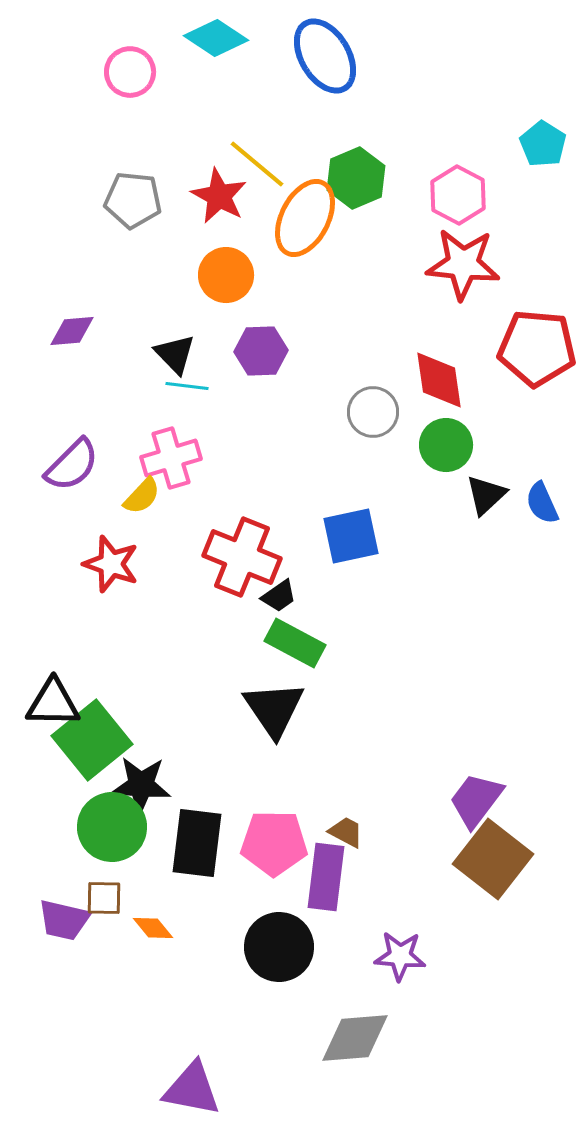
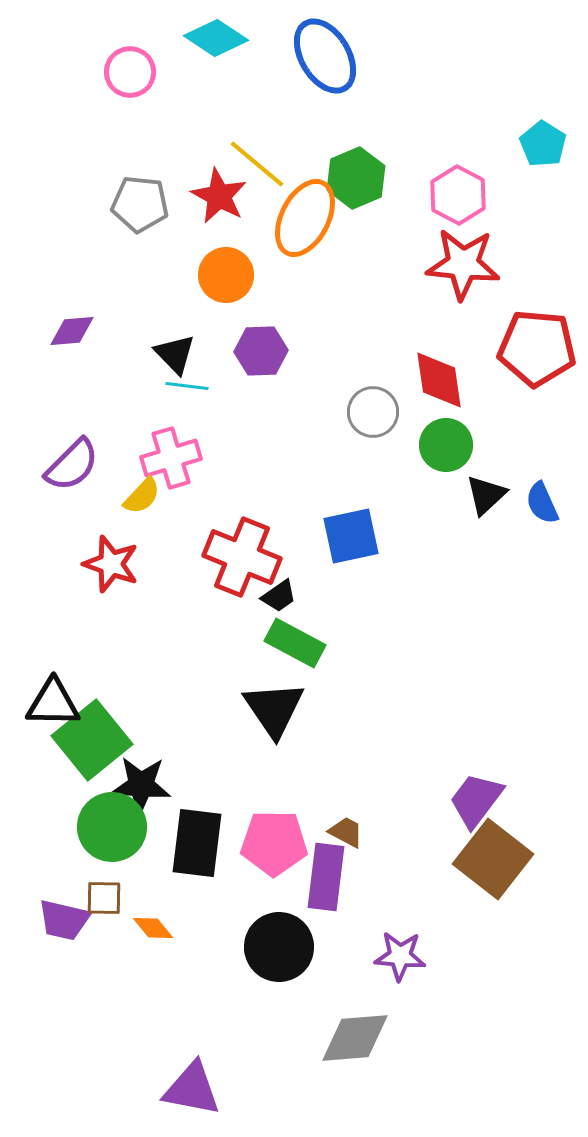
gray pentagon at (133, 200): moved 7 px right, 4 px down
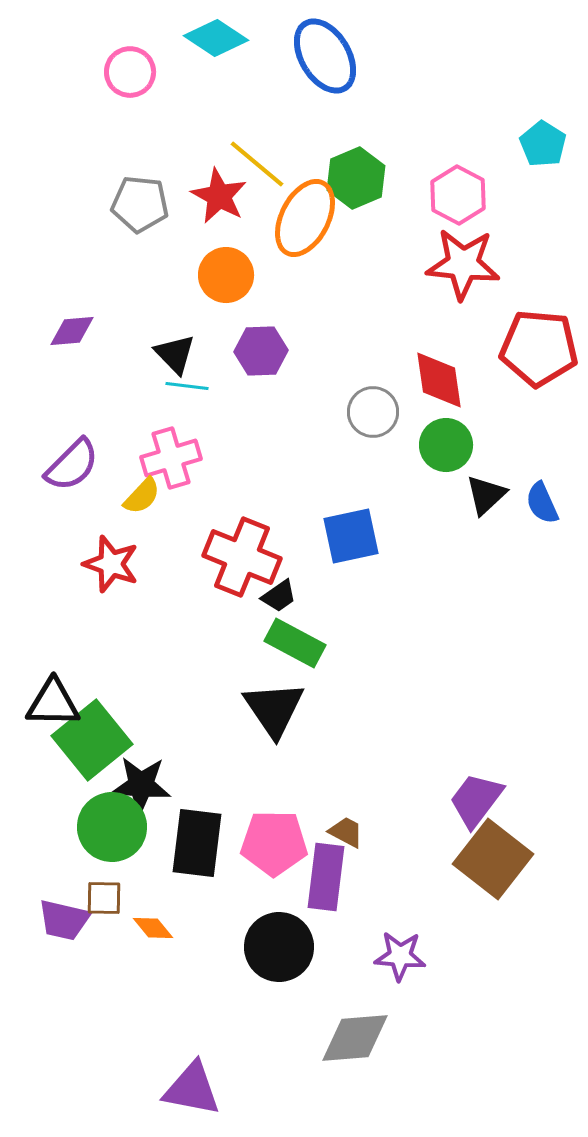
red pentagon at (537, 348): moved 2 px right
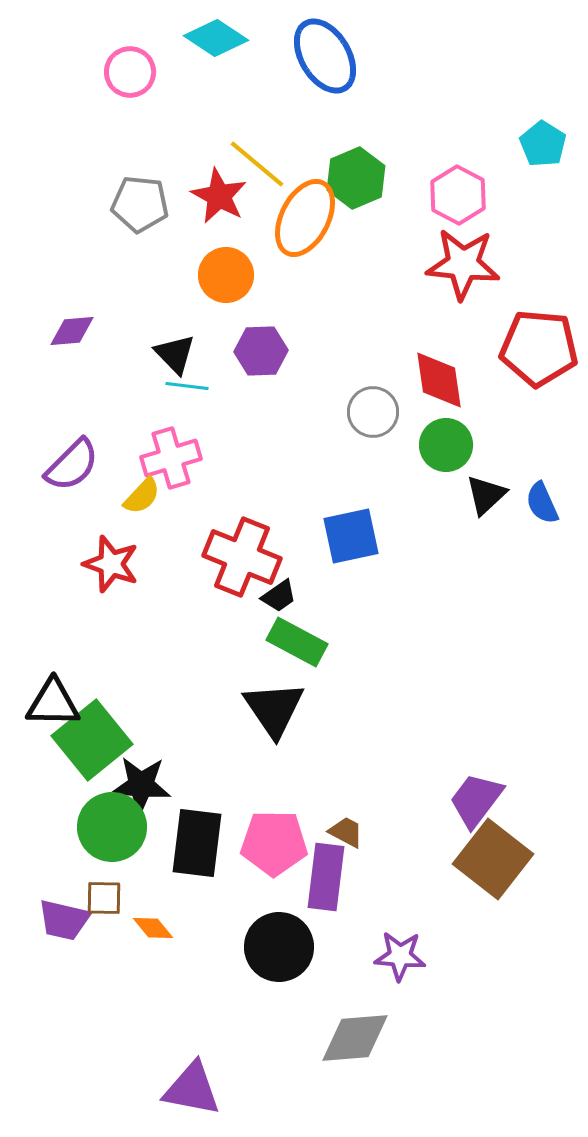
green rectangle at (295, 643): moved 2 px right, 1 px up
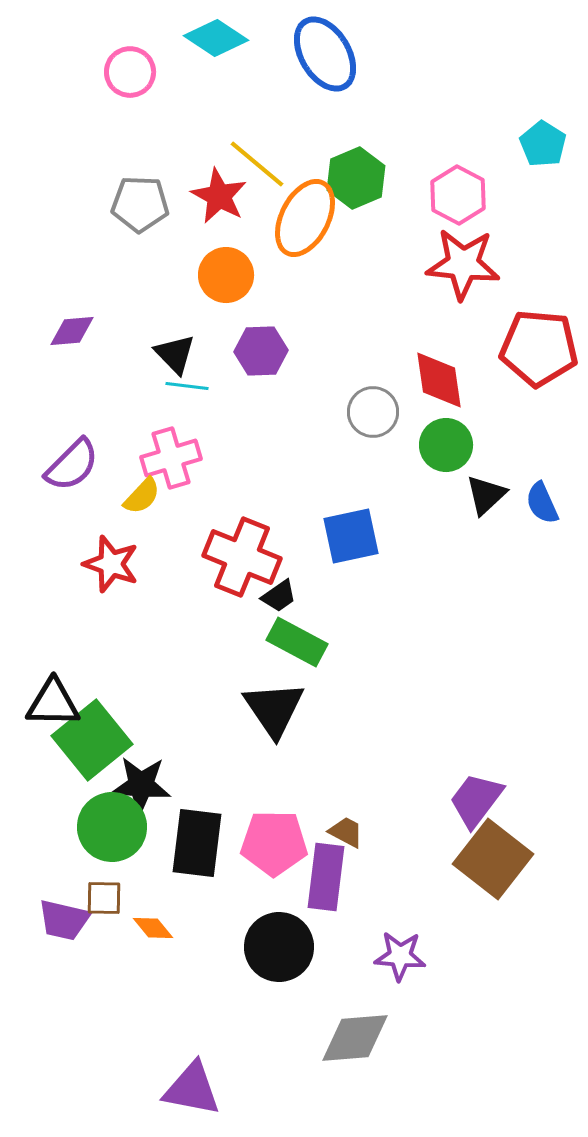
blue ellipse at (325, 56): moved 2 px up
gray pentagon at (140, 204): rotated 4 degrees counterclockwise
